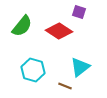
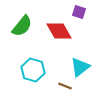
red diamond: rotated 28 degrees clockwise
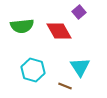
purple square: rotated 32 degrees clockwise
green semicircle: rotated 45 degrees clockwise
cyan triangle: rotated 25 degrees counterclockwise
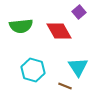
green semicircle: moved 1 px left
cyan triangle: moved 2 px left
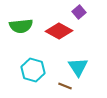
red diamond: rotated 32 degrees counterclockwise
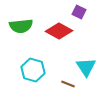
purple square: rotated 24 degrees counterclockwise
cyan triangle: moved 8 px right
brown line: moved 3 px right, 2 px up
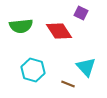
purple square: moved 2 px right, 1 px down
red diamond: rotated 28 degrees clockwise
cyan triangle: rotated 10 degrees counterclockwise
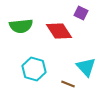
cyan hexagon: moved 1 px right, 1 px up
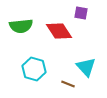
purple square: rotated 16 degrees counterclockwise
